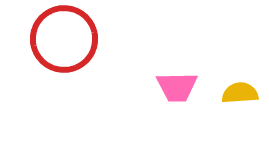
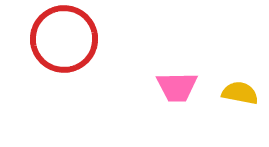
yellow semicircle: rotated 15 degrees clockwise
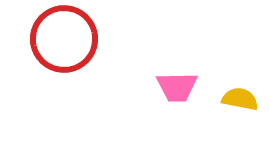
yellow semicircle: moved 6 px down
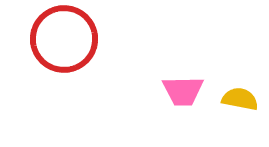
pink trapezoid: moved 6 px right, 4 px down
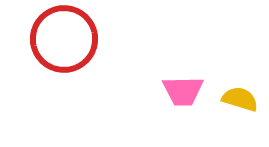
yellow semicircle: rotated 6 degrees clockwise
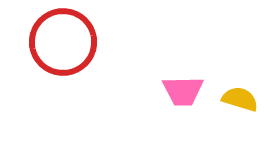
red circle: moved 1 px left, 3 px down
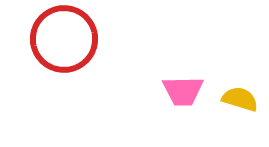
red circle: moved 1 px right, 3 px up
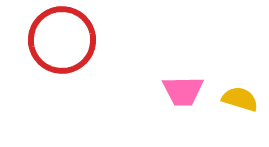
red circle: moved 2 px left, 1 px down
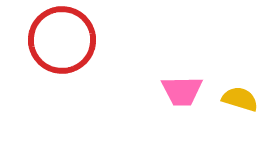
pink trapezoid: moved 1 px left
